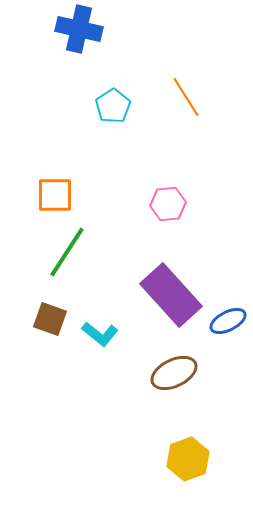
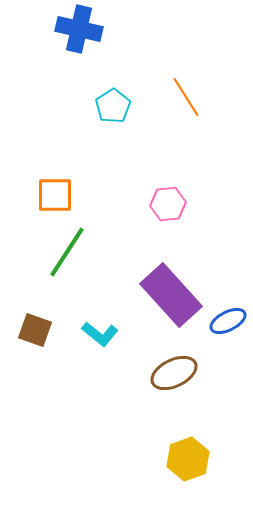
brown square: moved 15 px left, 11 px down
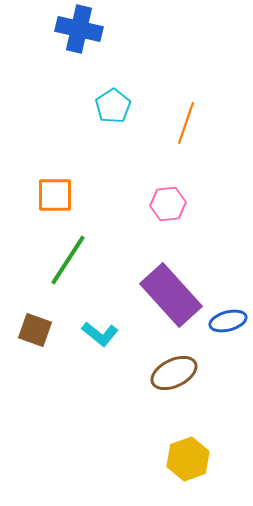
orange line: moved 26 px down; rotated 51 degrees clockwise
green line: moved 1 px right, 8 px down
blue ellipse: rotated 12 degrees clockwise
